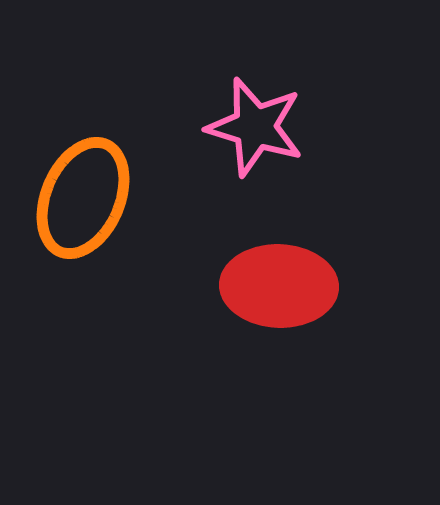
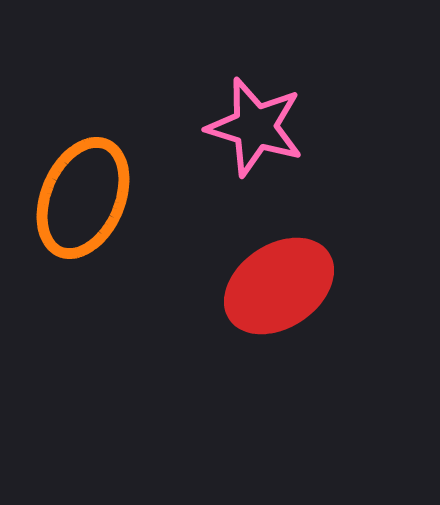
red ellipse: rotated 36 degrees counterclockwise
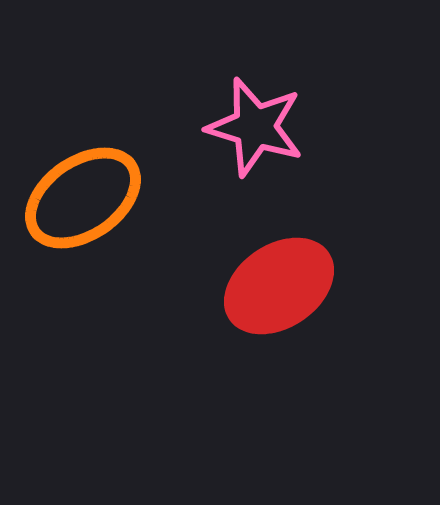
orange ellipse: rotated 32 degrees clockwise
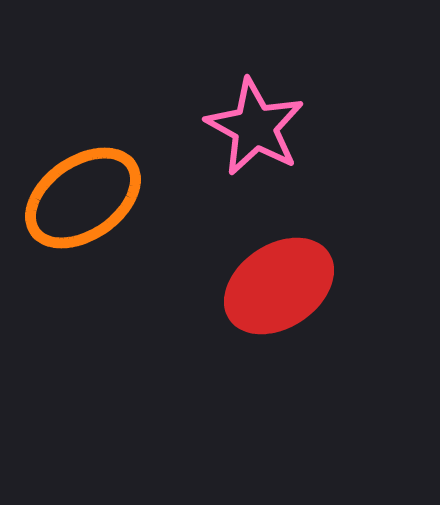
pink star: rotated 12 degrees clockwise
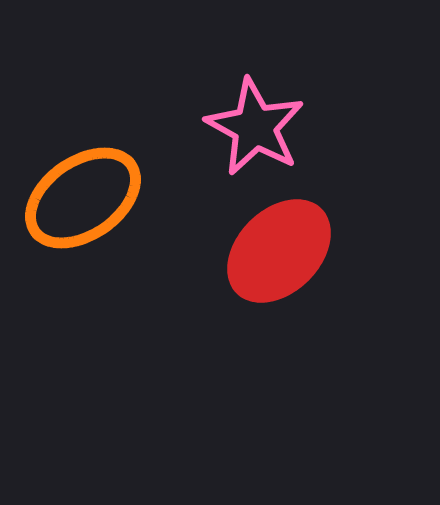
red ellipse: moved 35 px up; rotated 11 degrees counterclockwise
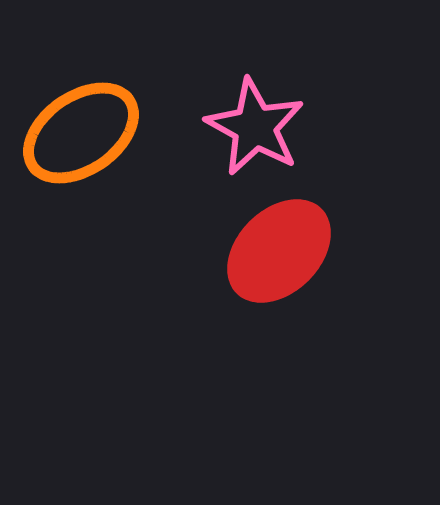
orange ellipse: moved 2 px left, 65 px up
